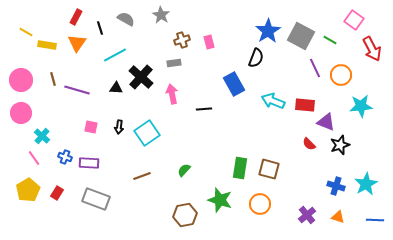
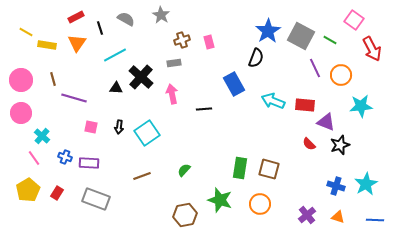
red rectangle at (76, 17): rotated 35 degrees clockwise
purple line at (77, 90): moved 3 px left, 8 px down
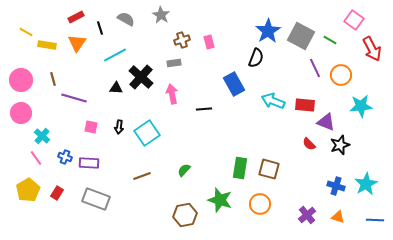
pink line at (34, 158): moved 2 px right
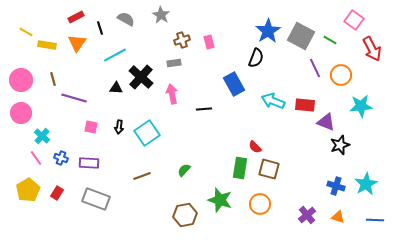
red semicircle at (309, 144): moved 54 px left, 3 px down
blue cross at (65, 157): moved 4 px left, 1 px down
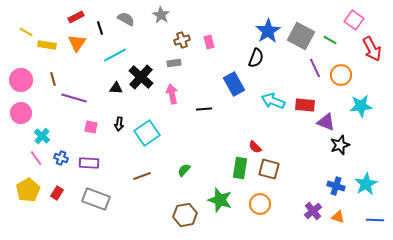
black arrow at (119, 127): moved 3 px up
purple cross at (307, 215): moved 6 px right, 4 px up
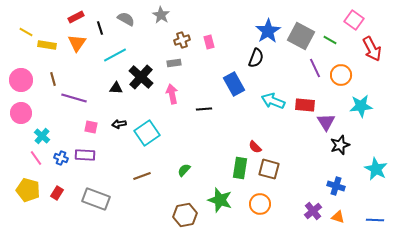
purple triangle at (326, 122): rotated 36 degrees clockwise
black arrow at (119, 124): rotated 72 degrees clockwise
purple rectangle at (89, 163): moved 4 px left, 8 px up
cyan star at (366, 184): moved 10 px right, 15 px up; rotated 15 degrees counterclockwise
yellow pentagon at (28, 190): rotated 25 degrees counterclockwise
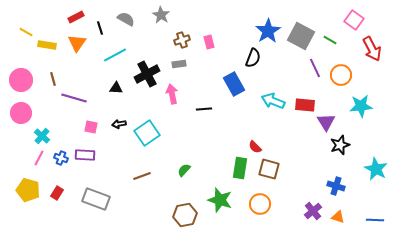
black semicircle at (256, 58): moved 3 px left
gray rectangle at (174, 63): moved 5 px right, 1 px down
black cross at (141, 77): moved 6 px right, 3 px up; rotated 20 degrees clockwise
pink line at (36, 158): moved 3 px right; rotated 63 degrees clockwise
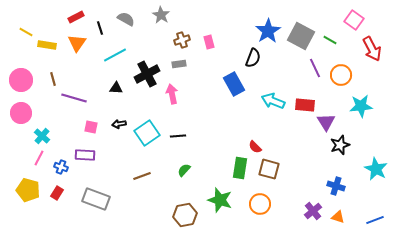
black line at (204, 109): moved 26 px left, 27 px down
blue cross at (61, 158): moved 9 px down
blue line at (375, 220): rotated 24 degrees counterclockwise
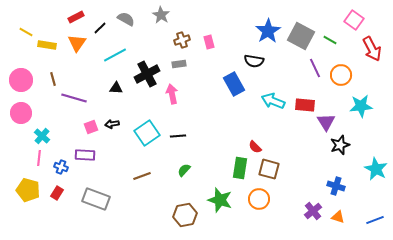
black line at (100, 28): rotated 64 degrees clockwise
black semicircle at (253, 58): moved 1 px right, 3 px down; rotated 78 degrees clockwise
black arrow at (119, 124): moved 7 px left
pink square at (91, 127): rotated 32 degrees counterclockwise
pink line at (39, 158): rotated 21 degrees counterclockwise
orange circle at (260, 204): moved 1 px left, 5 px up
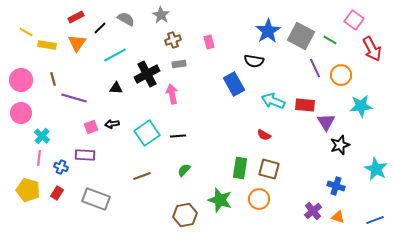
brown cross at (182, 40): moved 9 px left
red semicircle at (255, 147): moved 9 px right, 12 px up; rotated 16 degrees counterclockwise
